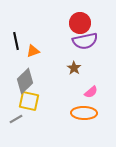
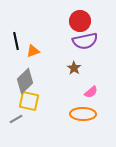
red circle: moved 2 px up
orange ellipse: moved 1 px left, 1 px down
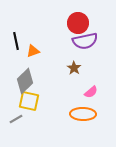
red circle: moved 2 px left, 2 px down
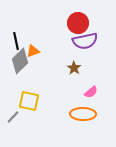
gray diamond: moved 5 px left, 20 px up
gray line: moved 3 px left, 2 px up; rotated 16 degrees counterclockwise
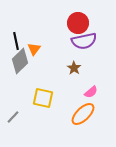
purple semicircle: moved 1 px left
orange triangle: moved 1 px right, 2 px up; rotated 32 degrees counterclockwise
yellow square: moved 14 px right, 3 px up
orange ellipse: rotated 45 degrees counterclockwise
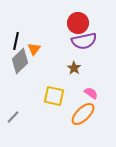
black line: rotated 24 degrees clockwise
pink semicircle: moved 1 px down; rotated 104 degrees counterclockwise
yellow square: moved 11 px right, 2 px up
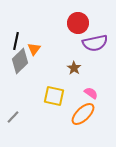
purple semicircle: moved 11 px right, 2 px down
